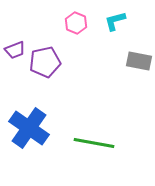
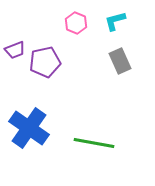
gray rectangle: moved 19 px left; rotated 55 degrees clockwise
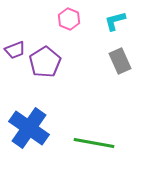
pink hexagon: moved 7 px left, 4 px up
purple pentagon: rotated 20 degrees counterclockwise
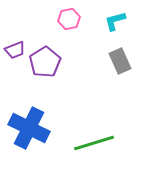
pink hexagon: rotated 25 degrees clockwise
blue cross: rotated 9 degrees counterclockwise
green line: rotated 27 degrees counterclockwise
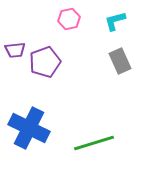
purple trapezoid: rotated 15 degrees clockwise
purple pentagon: rotated 12 degrees clockwise
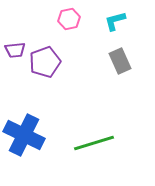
blue cross: moved 5 px left, 7 px down
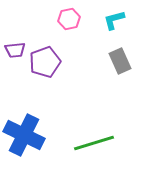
cyan L-shape: moved 1 px left, 1 px up
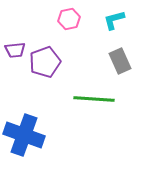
blue cross: rotated 6 degrees counterclockwise
green line: moved 44 px up; rotated 21 degrees clockwise
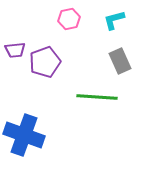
green line: moved 3 px right, 2 px up
